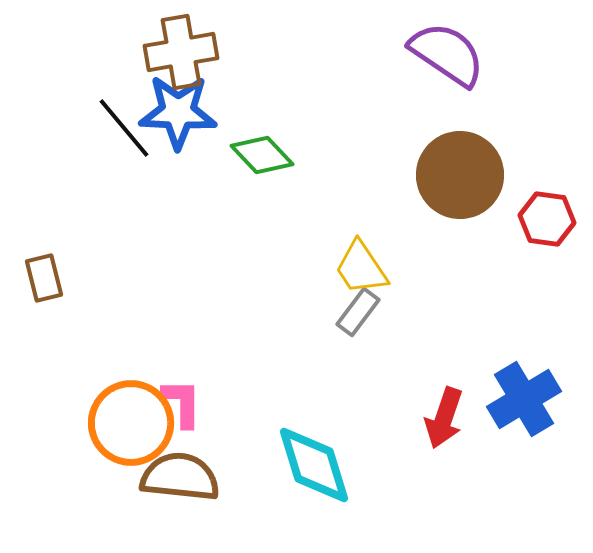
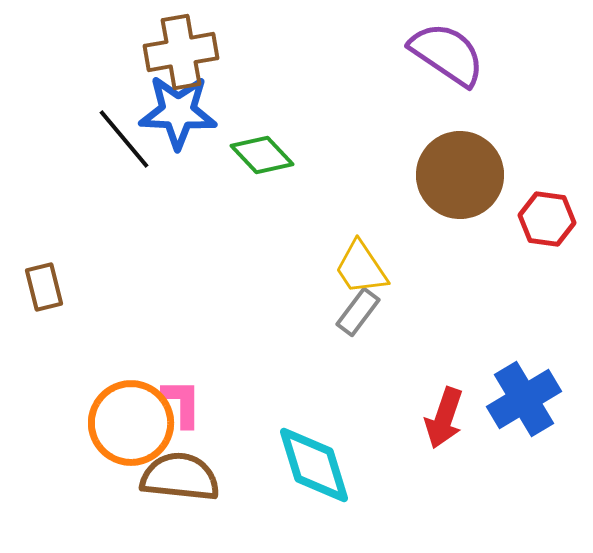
black line: moved 11 px down
brown rectangle: moved 9 px down
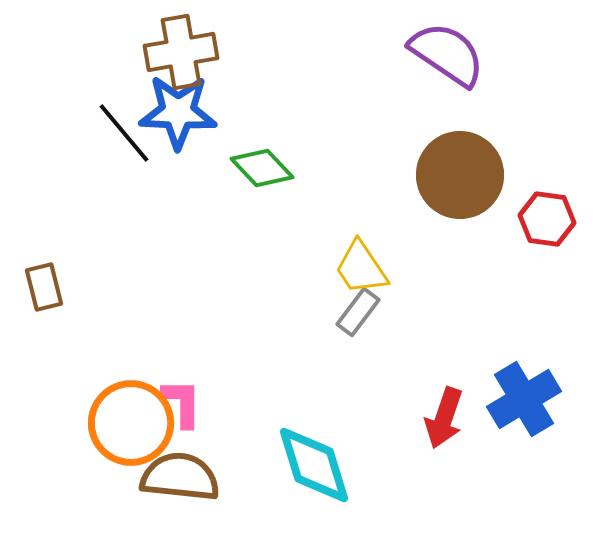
black line: moved 6 px up
green diamond: moved 13 px down
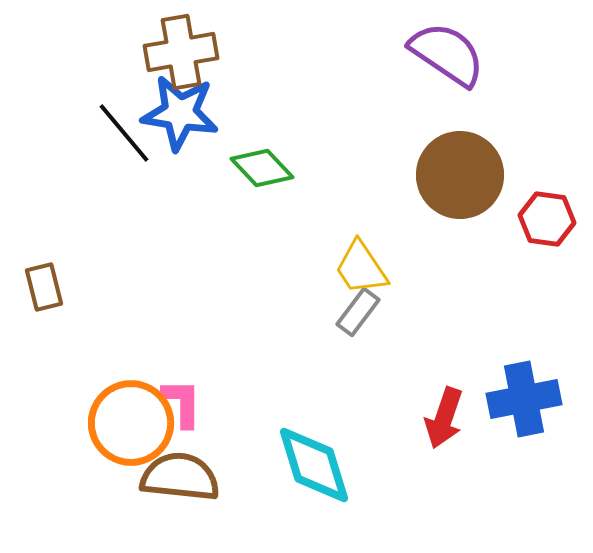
blue star: moved 2 px right, 1 px down; rotated 6 degrees clockwise
blue cross: rotated 20 degrees clockwise
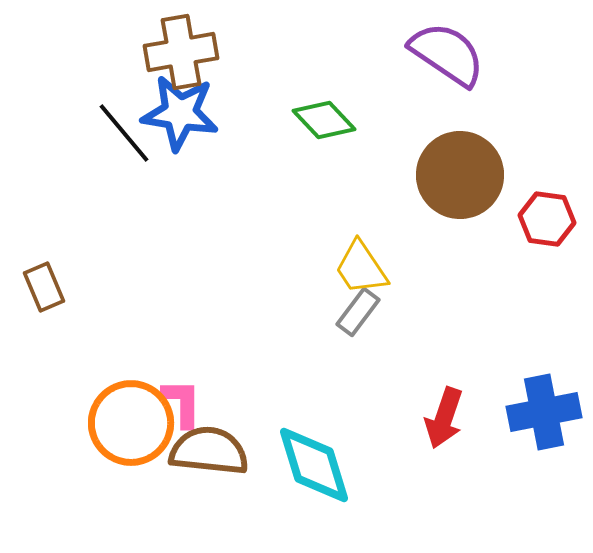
green diamond: moved 62 px right, 48 px up
brown rectangle: rotated 9 degrees counterclockwise
blue cross: moved 20 px right, 13 px down
brown semicircle: moved 29 px right, 26 px up
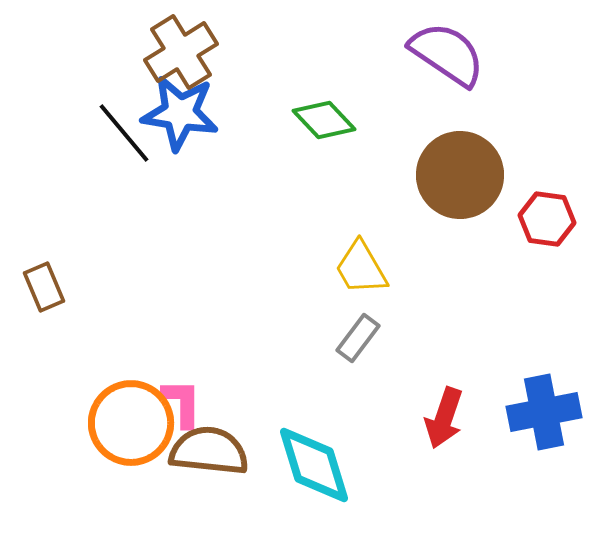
brown cross: rotated 22 degrees counterclockwise
yellow trapezoid: rotated 4 degrees clockwise
gray rectangle: moved 26 px down
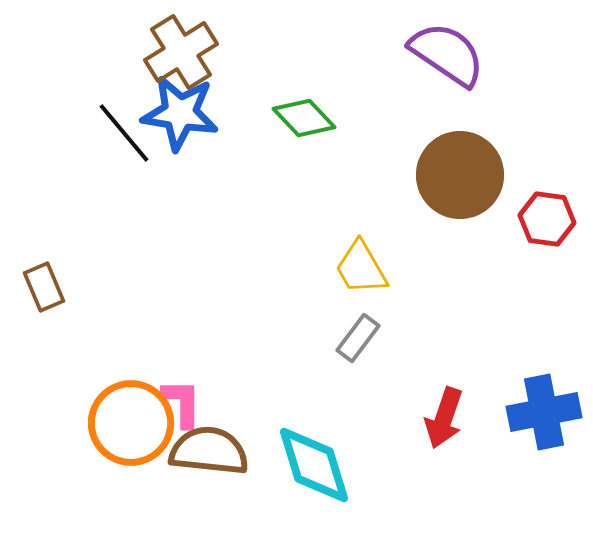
green diamond: moved 20 px left, 2 px up
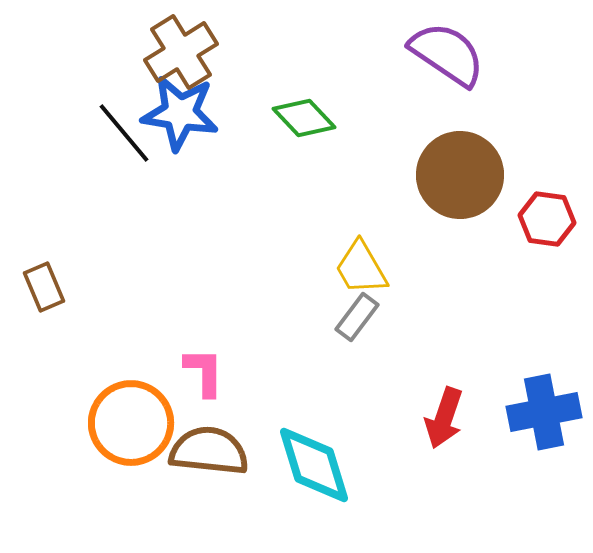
gray rectangle: moved 1 px left, 21 px up
pink L-shape: moved 22 px right, 31 px up
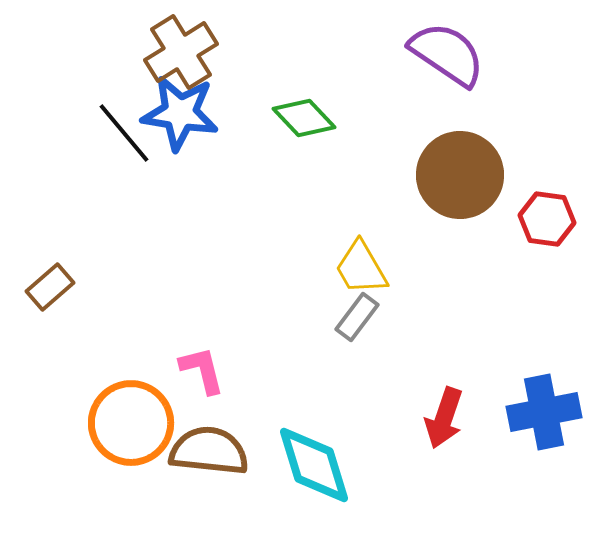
brown rectangle: moved 6 px right; rotated 72 degrees clockwise
pink L-shape: moved 2 px left, 2 px up; rotated 14 degrees counterclockwise
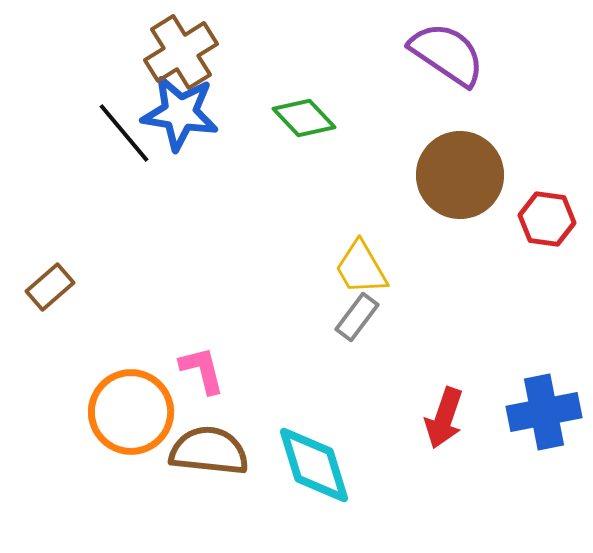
orange circle: moved 11 px up
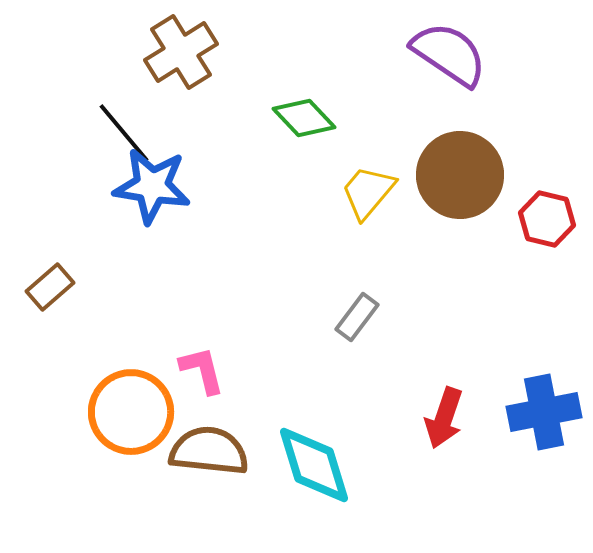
purple semicircle: moved 2 px right
blue star: moved 28 px left, 73 px down
red hexagon: rotated 6 degrees clockwise
yellow trapezoid: moved 7 px right, 76 px up; rotated 70 degrees clockwise
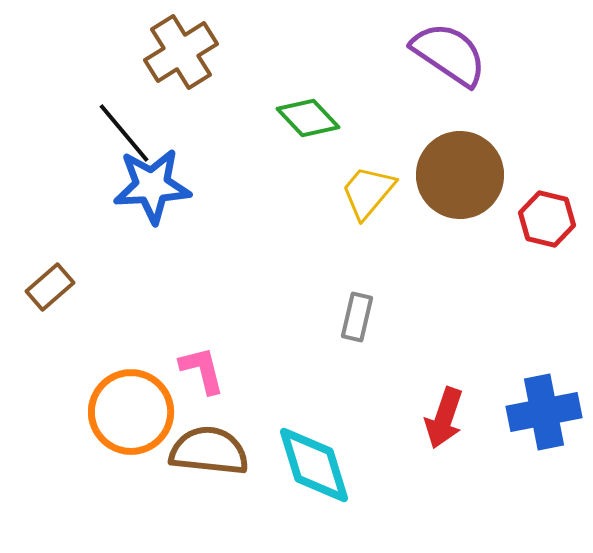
green diamond: moved 4 px right
blue star: rotated 12 degrees counterclockwise
gray rectangle: rotated 24 degrees counterclockwise
